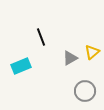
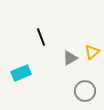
cyan rectangle: moved 7 px down
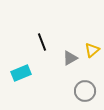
black line: moved 1 px right, 5 px down
yellow triangle: moved 2 px up
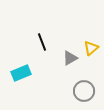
yellow triangle: moved 1 px left, 2 px up
gray circle: moved 1 px left
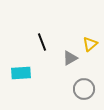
yellow triangle: moved 1 px left, 4 px up
cyan rectangle: rotated 18 degrees clockwise
gray circle: moved 2 px up
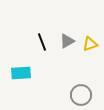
yellow triangle: rotated 21 degrees clockwise
gray triangle: moved 3 px left, 17 px up
gray circle: moved 3 px left, 6 px down
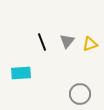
gray triangle: rotated 21 degrees counterclockwise
gray circle: moved 1 px left, 1 px up
